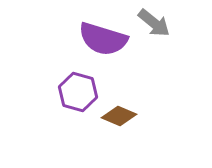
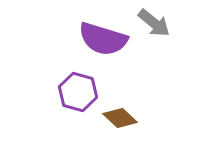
brown diamond: moved 1 px right, 2 px down; rotated 20 degrees clockwise
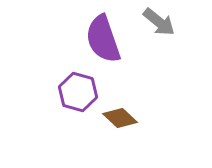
gray arrow: moved 5 px right, 1 px up
purple semicircle: rotated 54 degrees clockwise
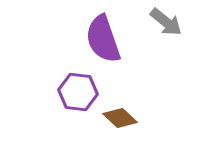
gray arrow: moved 7 px right
purple hexagon: rotated 9 degrees counterclockwise
